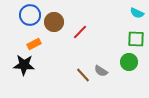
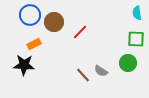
cyan semicircle: rotated 56 degrees clockwise
green circle: moved 1 px left, 1 px down
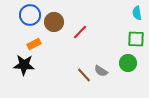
brown line: moved 1 px right
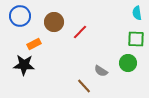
blue circle: moved 10 px left, 1 px down
brown line: moved 11 px down
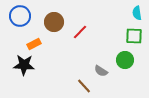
green square: moved 2 px left, 3 px up
green circle: moved 3 px left, 3 px up
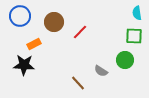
brown line: moved 6 px left, 3 px up
